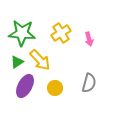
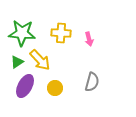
yellow cross: rotated 36 degrees clockwise
gray semicircle: moved 3 px right, 1 px up
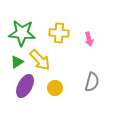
yellow cross: moved 2 px left
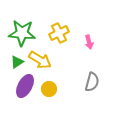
yellow cross: rotated 30 degrees counterclockwise
pink arrow: moved 3 px down
yellow arrow: rotated 15 degrees counterclockwise
yellow circle: moved 6 px left, 1 px down
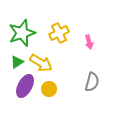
green star: rotated 24 degrees counterclockwise
yellow arrow: moved 1 px right, 3 px down
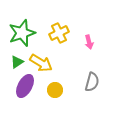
yellow circle: moved 6 px right, 1 px down
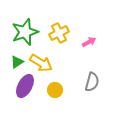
green star: moved 3 px right, 1 px up
pink arrow: rotated 104 degrees counterclockwise
